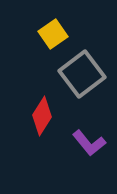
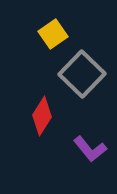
gray square: rotated 9 degrees counterclockwise
purple L-shape: moved 1 px right, 6 px down
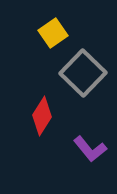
yellow square: moved 1 px up
gray square: moved 1 px right, 1 px up
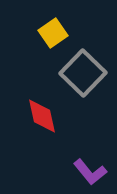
red diamond: rotated 45 degrees counterclockwise
purple L-shape: moved 23 px down
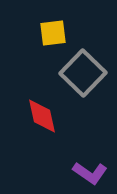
yellow square: rotated 28 degrees clockwise
purple L-shape: moved 1 px down; rotated 16 degrees counterclockwise
